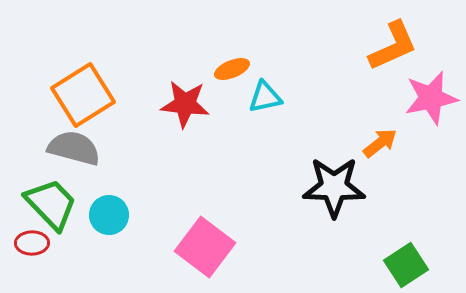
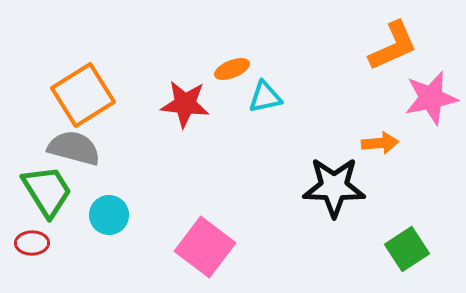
orange arrow: rotated 33 degrees clockwise
green trapezoid: moved 4 px left, 13 px up; rotated 12 degrees clockwise
green square: moved 1 px right, 16 px up
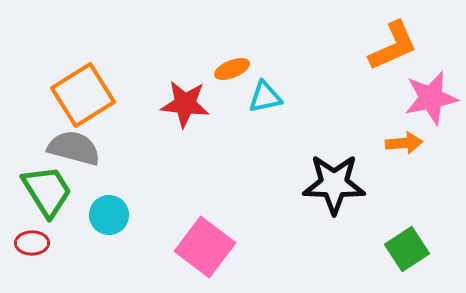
orange arrow: moved 24 px right
black star: moved 3 px up
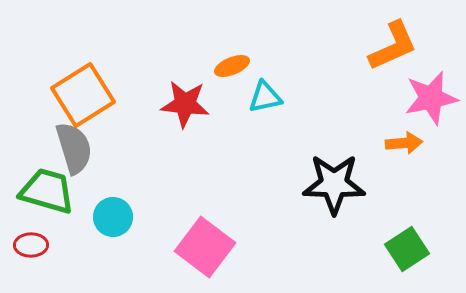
orange ellipse: moved 3 px up
gray semicircle: rotated 58 degrees clockwise
green trapezoid: rotated 42 degrees counterclockwise
cyan circle: moved 4 px right, 2 px down
red ellipse: moved 1 px left, 2 px down
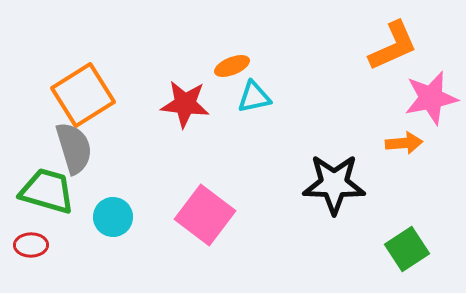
cyan triangle: moved 11 px left
pink square: moved 32 px up
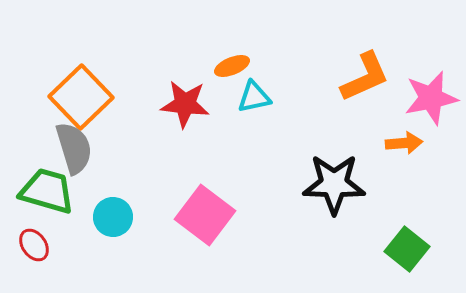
orange L-shape: moved 28 px left, 31 px down
orange square: moved 2 px left, 2 px down; rotated 12 degrees counterclockwise
red ellipse: moved 3 px right; rotated 56 degrees clockwise
green square: rotated 18 degrees counterclockwise
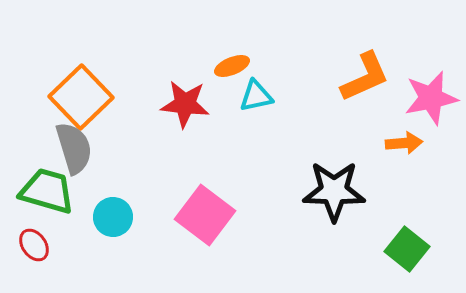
cyan triangle: moved 2 px right, 1 px up
black star: moved 7 px down
